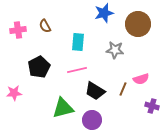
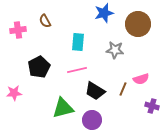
brown semicircle: moved 5 px up
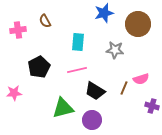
brown line: moved 1 px right, 1 px up
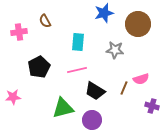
pink cross: moved 1 px right, 2 px down
pink star: moved 1 px left, 4 px down
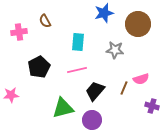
black trapezoid: rotated 100 degrees clockwise
pink star: moved 2 px left, 2 px up
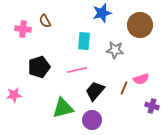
blue star: moved 2 px left
brown circle: moved 2 px right, 1 px down
pink cross: moved 4 px right, 3 px up; rotated 14 degrees clockwise
cyan rectangle: moved 6 px right, 1 px up
black pentagon: rotated 10 degrees clockwise
pink star: moved 3 px right
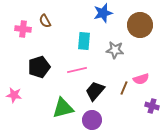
blue star: moved 1 px right
pink star: rotated 14 degrees clockwise
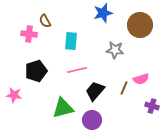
pink cross: moved 6 px right, 5 px down
cyan rectangle: moved 13 px left
black pentagon: moved 3 px left, 4 px down
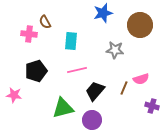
brown semicircle: moved 1 px down
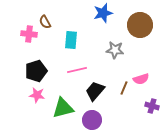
cyan rectangle: moved 1 px up
pink star: moved 23 px right
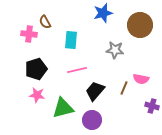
black pentagon: moved 2 px up
pink semicircle: rotated 28 degrees clockwise
